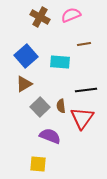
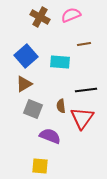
gray square: moved 7 px left, 2 px down; rotated 24 degrees counterclockwise
yellow square: moved 2 px right, 2 px down
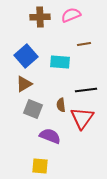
brown cross: rotated 30 degrees counterclockwise
brown semicircle: moved 1 px up
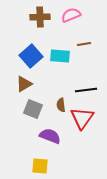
blue square: moved 5 px right
cyan rectangle: moved 6 px up
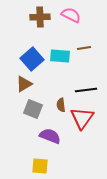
pink semicircle: rotated 48 degrees clockwise
brown line: moved 4 px down
blue square: moved 1 px right, 3 px down
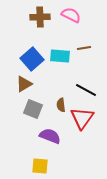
black line: rotated 35 degrees clockwise
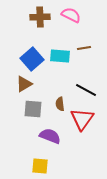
brown semicircle: moved 1 px left, 1 px up
gray square: rotated 18 degrees counterclockwise
red triangle: moved 1 px down
